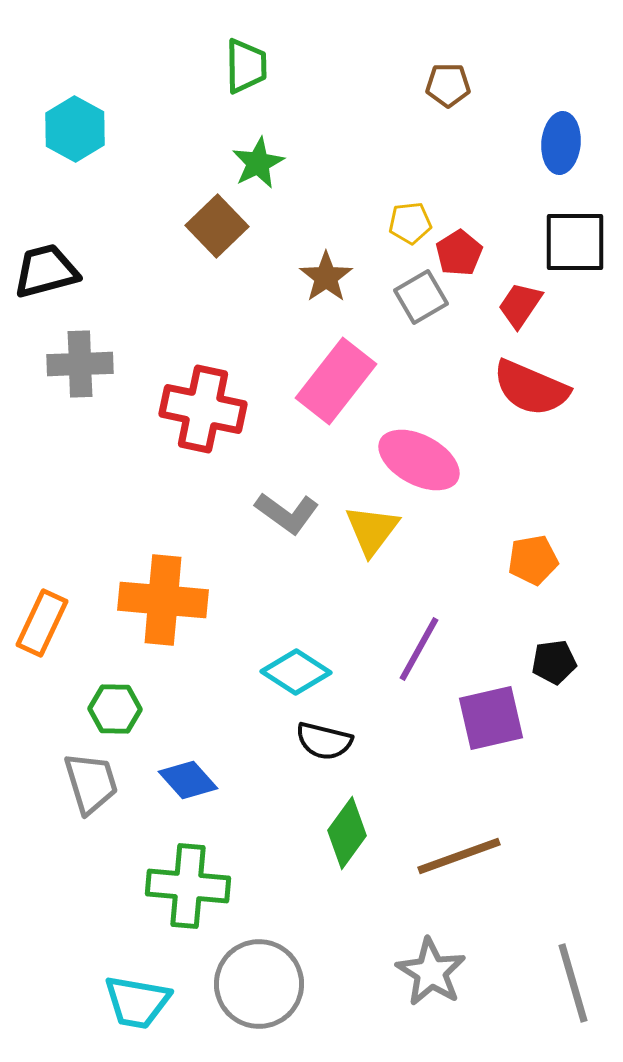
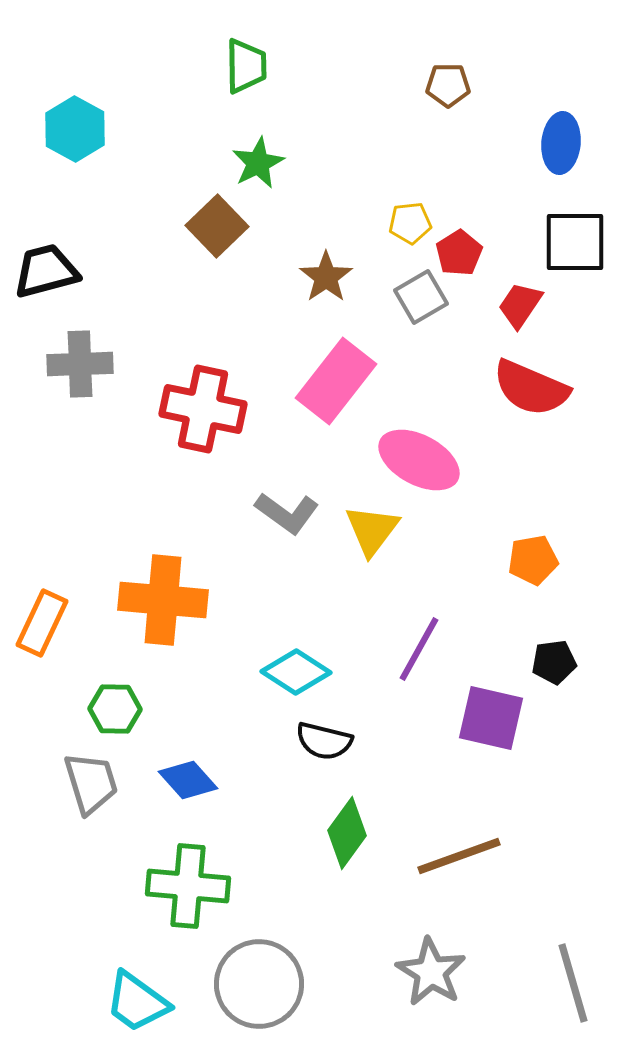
purple square: rotated 26 degrees clockwise
cyan trapezoid: rotated 26 degrees clockwise
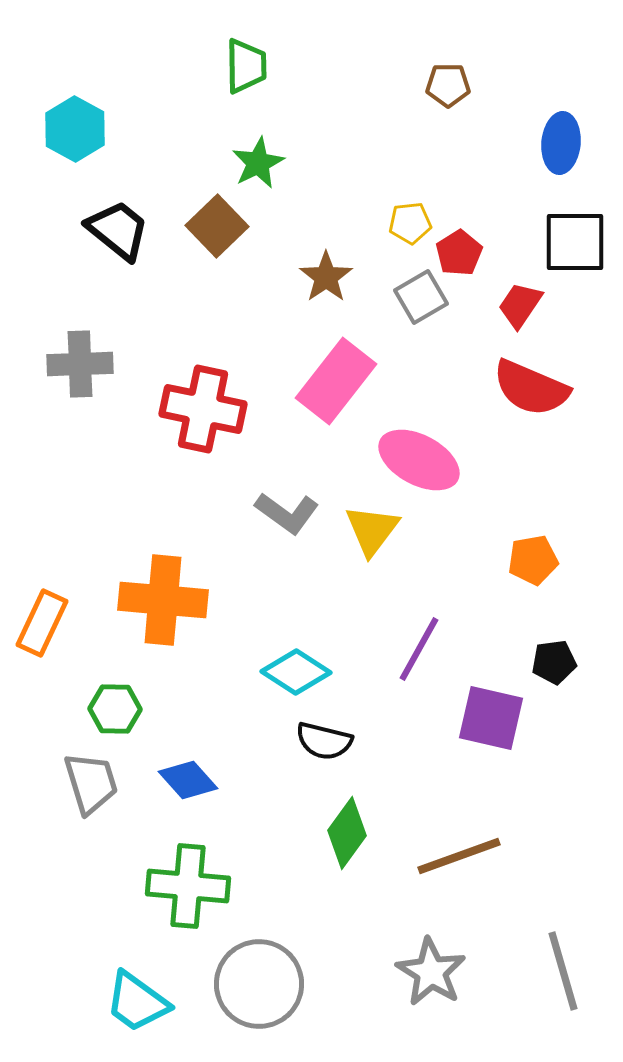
black trapezoid: moved 72 px right, 41 px up; rotated 54 degrees clockwise
gray line: moved 10 px left, 12 px up
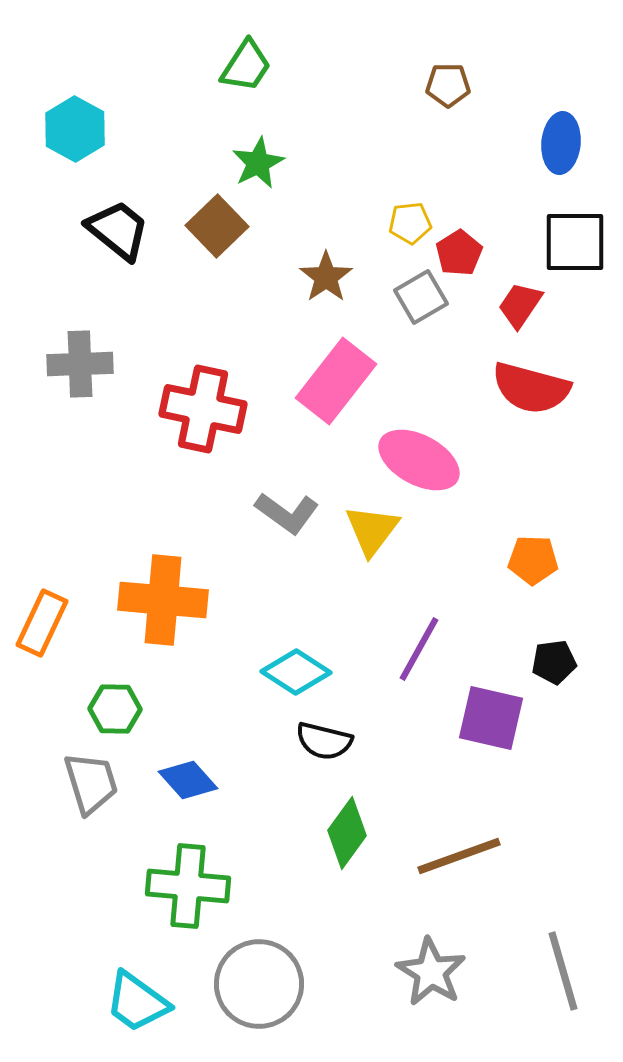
green trapezoid: rotated 34 degrees clockwise
red semicircle: rotated 8 degrees counterclockwise
orange pentagon: rotated 12 degrees clockwise
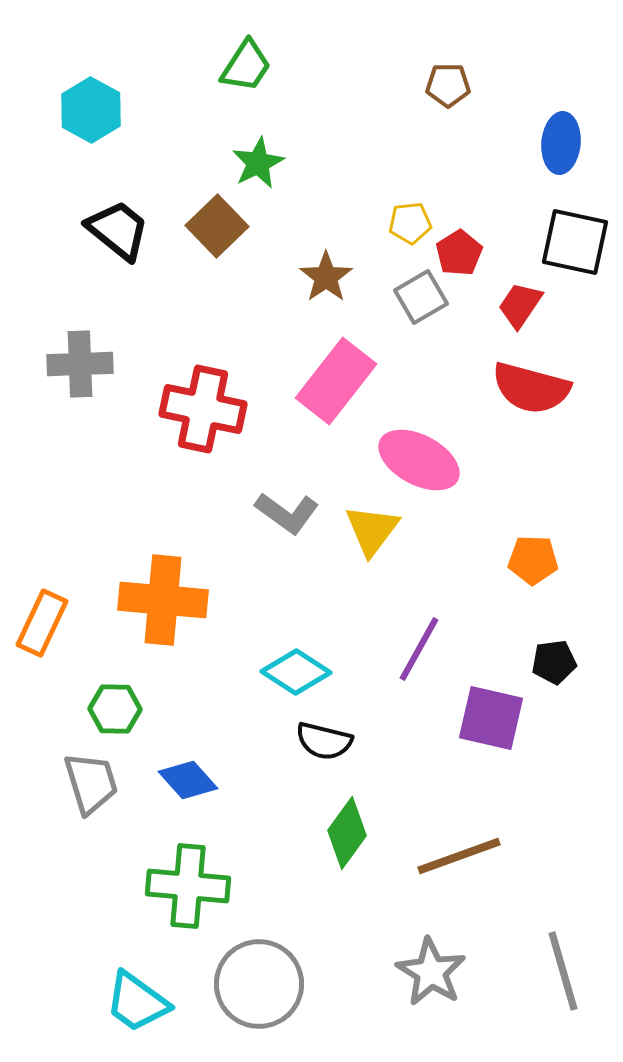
cyan hexagon: moved 16 px right, 19 px up
black square: rotated 12 degrees clockwise
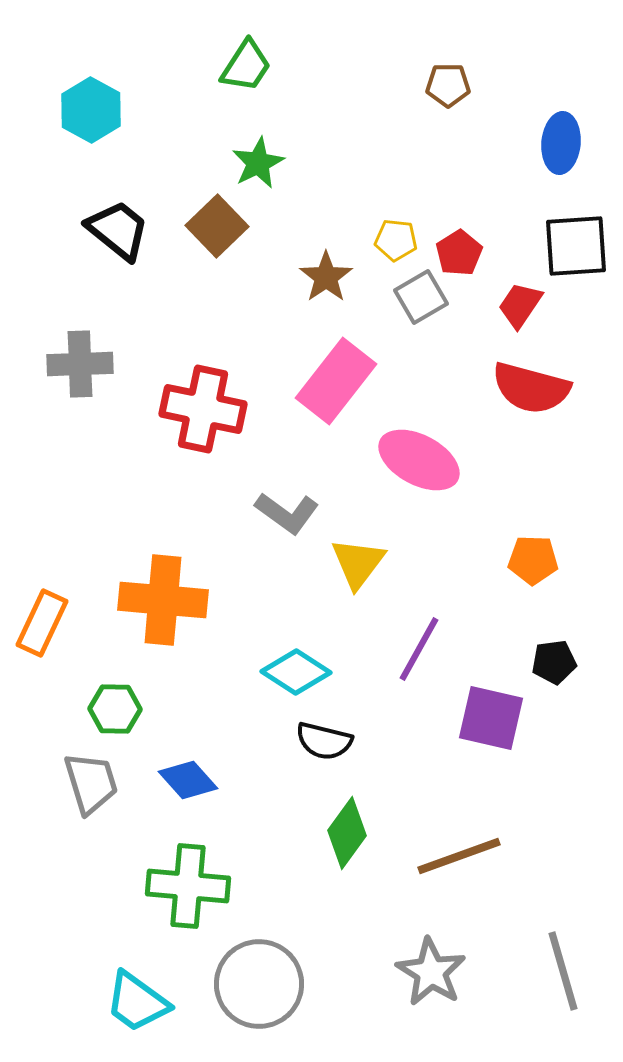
yellow pentagon: moved 14 px left, 17 px down; rotated 12 degrees clockwise
black square: moved 1 px right, 4 px down; rotated 16 degrees counterclockwise
yellow triangle: moved 14 px left, 33 px down
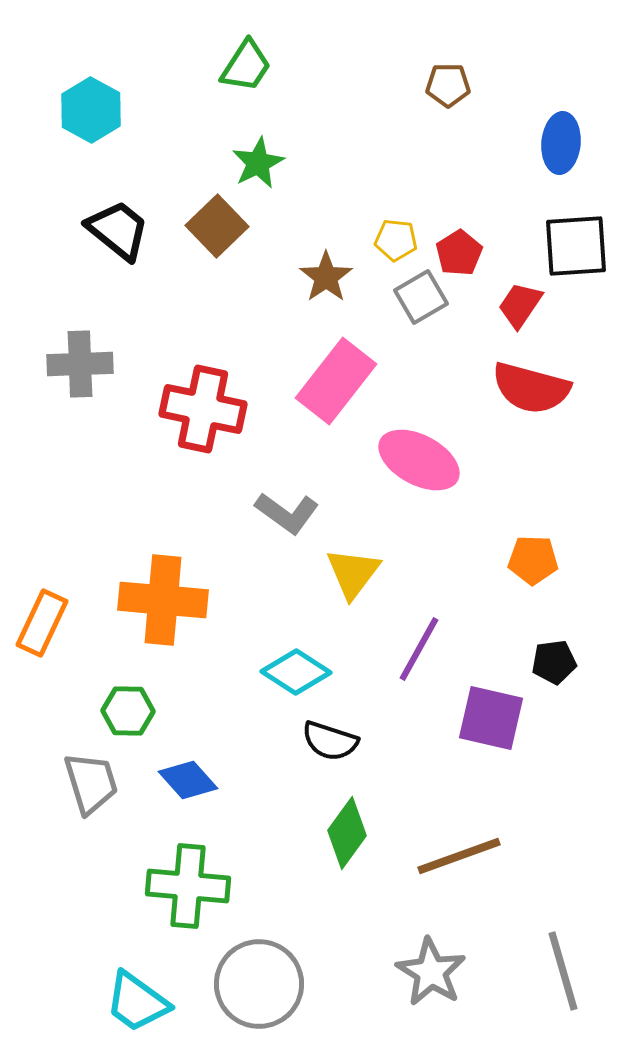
yellow triangle: moved 5 px left, 10 px down
green hexagon: moved 13 px right, 2 px down
black semicircle: moved 6 px right; rotated 4 degrees clockwise
